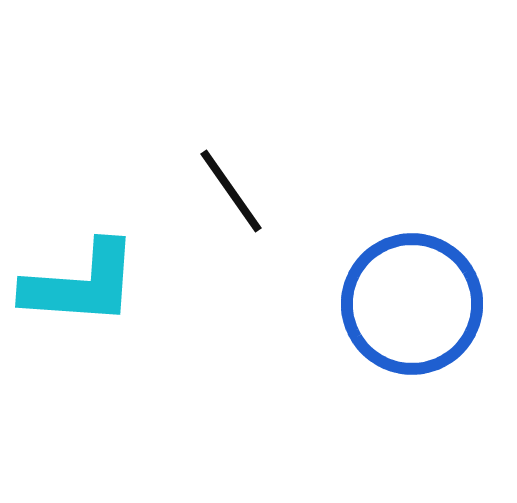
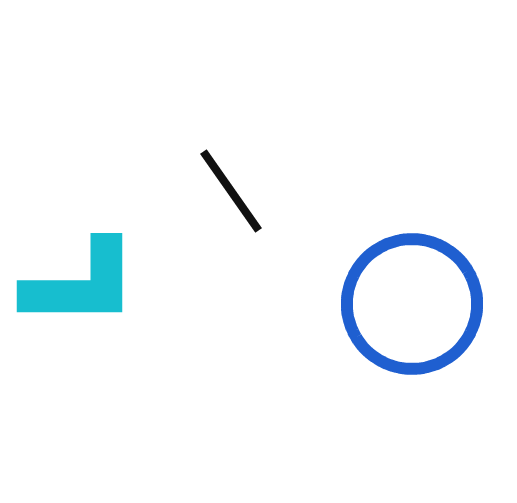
cyan L-shape: rotated 4 degrees counterclockwise
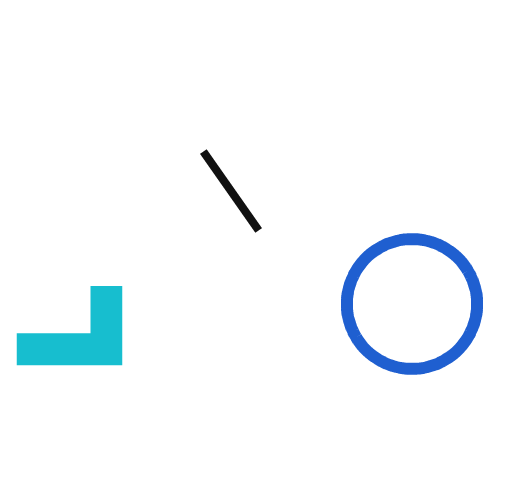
cyan L-shape: moved 53 px down
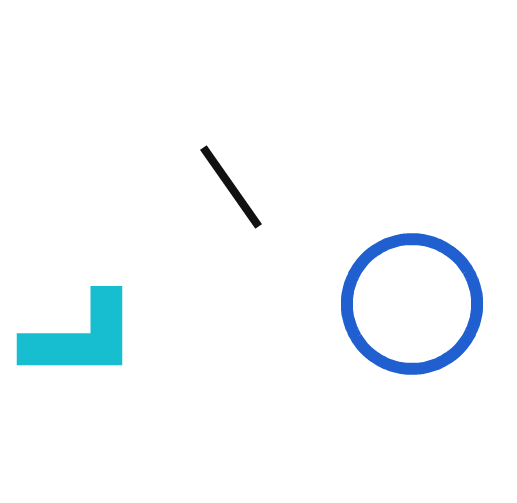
black line: moved 4 px up
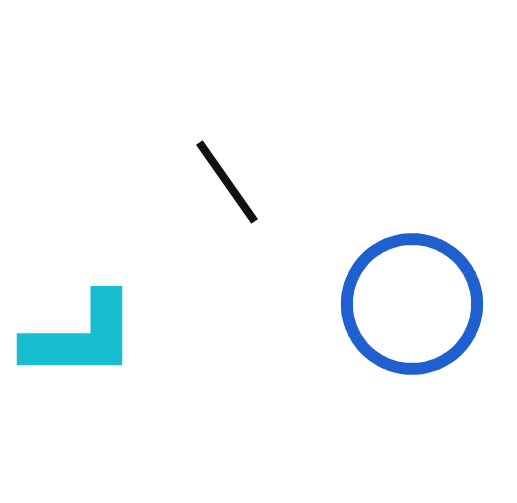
black line: moved 4 px left, 5 px up
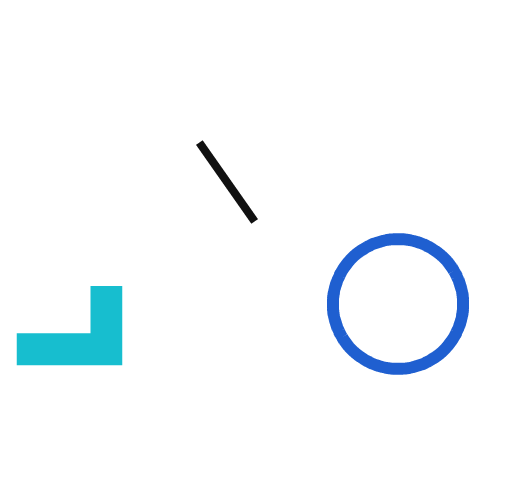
blue circle: moved 14 px left
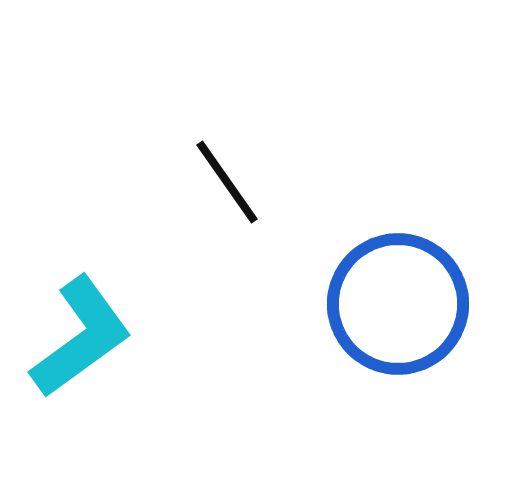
cyan L-shape: rotated 36 degrees counterclockwise
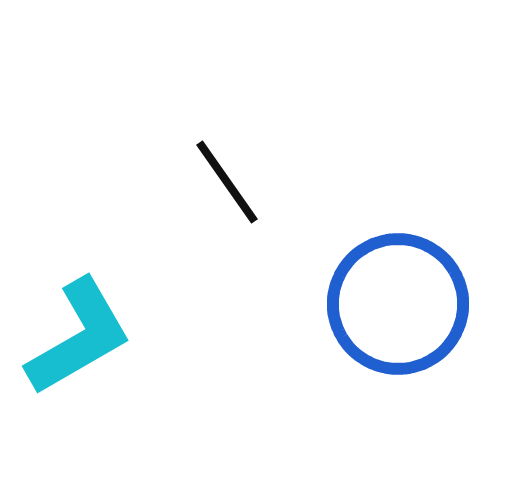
cyan L-shape: moved 2 px left; rotated 6 degrees clockwise
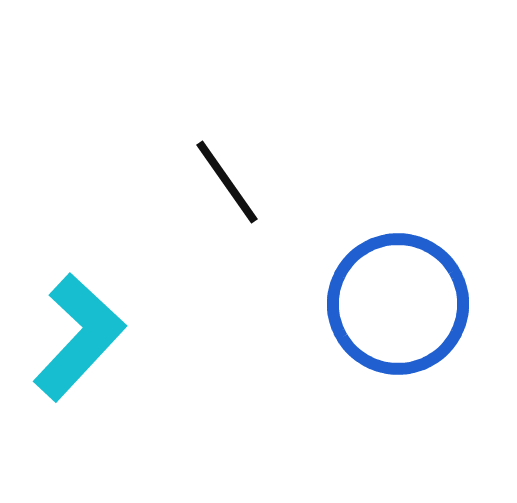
cyan L-shape: rotated 17 degrees counterclockwise
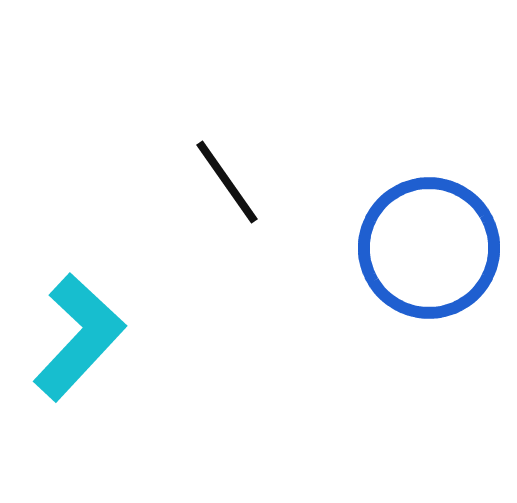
blue circle: moved 31 px right, 56 px up
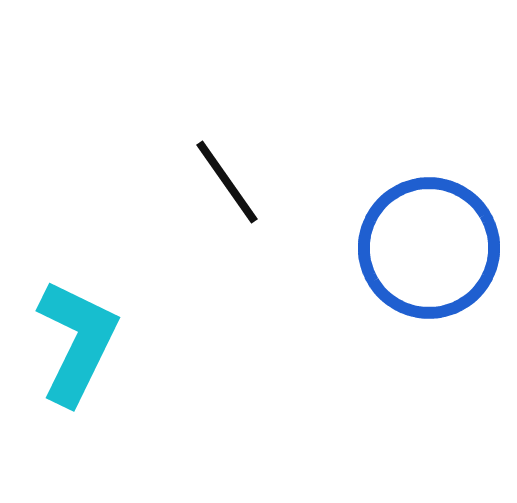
cyan L-shape: moved 2 px left, 5 px down; rotated 17 degrees counterclockwise
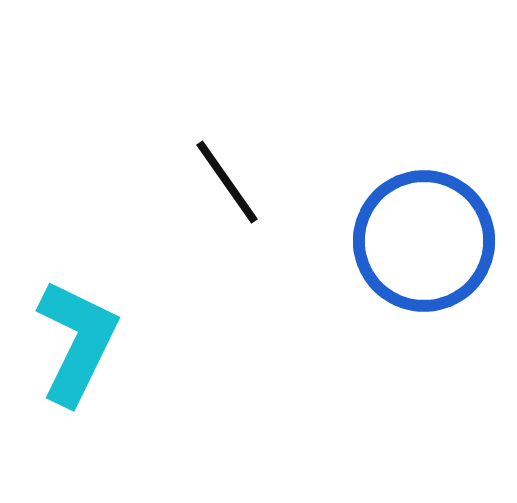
blue circle: moved 5 px left, 7 px up
